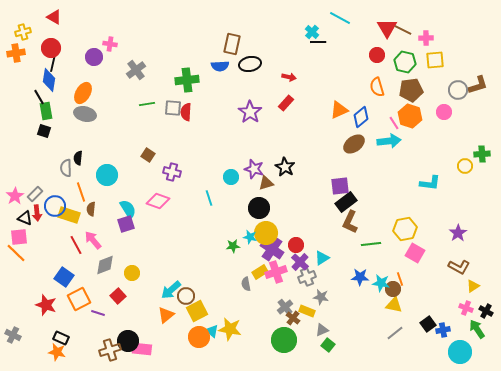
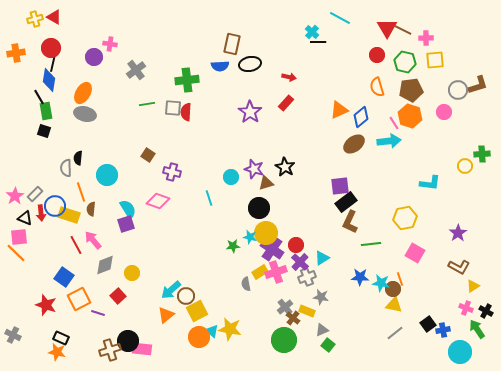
yellow cross at (23, 32): moved 12 px right, 13 px up
red arrow at (37, 213): moved 4 px right
yellow hexagon at (405, 229): moved 11 px up
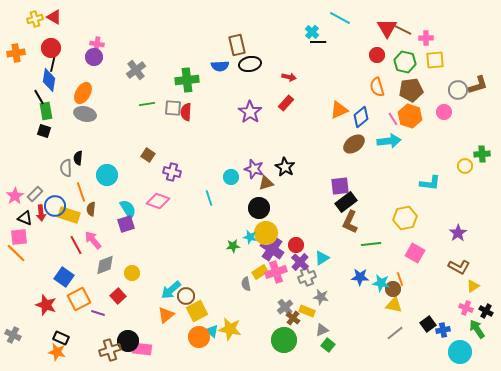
pink cross at (110, 44): moved 13 px left
brown rectangle at (232, 44): moved 5 px right, 1 px down; rotated 25 degrees counterclockwise
pink line at (394, 123): moved 1 px left, 4 px up
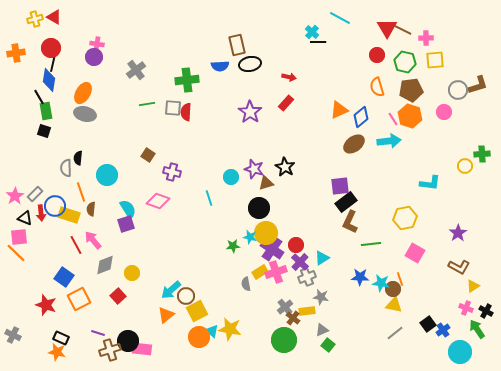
yellow rectangle at (307, 311): rotated 28 degrees counterclockwise
purple line at (98, 313): moved 20 px down
blue cross at (443, 330): rotated 24 degrees counterclockwise
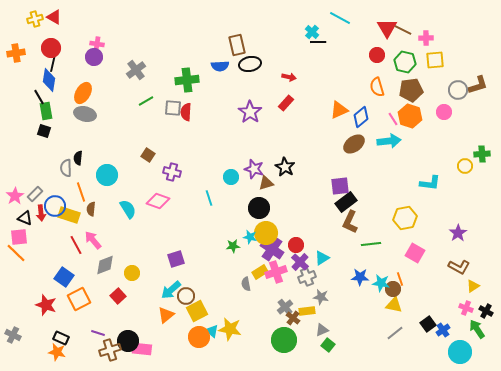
green line at (147, 104): moved 1 px left, 3 px up; rotated 21 degrees counterclockwise
purple square at (126, 224): moved 50 px right, 35 px down
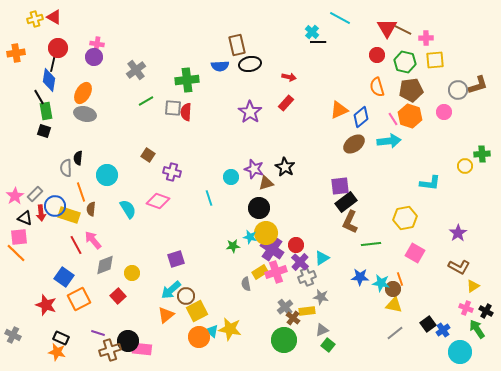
red circle at (51, 48): moved 7 px right
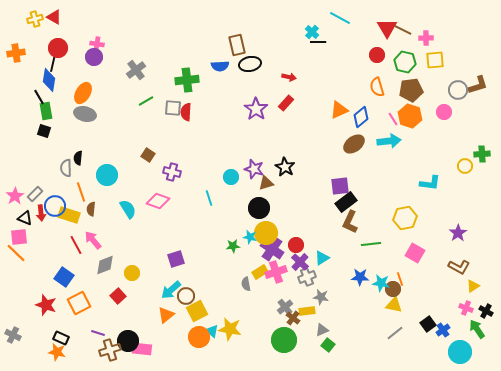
purple star at (250, 112): moved 6 px right, 3 px up
orange square at (79, 299): moved 4 px down
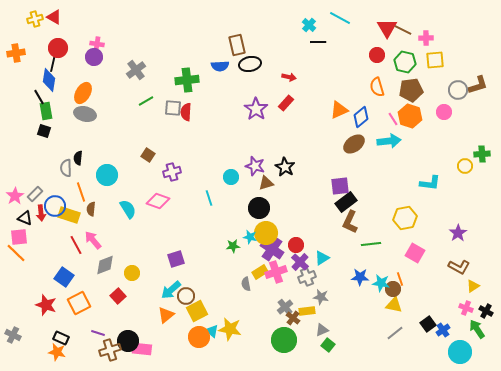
cyan cross at (312, 32): moved 3 px left, 7 px up
purple star at (254, 169): moved 1 px right, 3 px up
purple cross at (172, 172): rotated 30 degrees counterclockwise
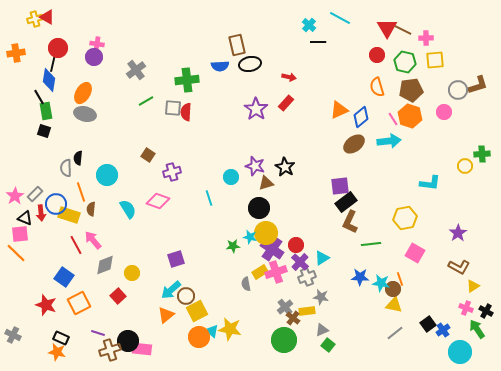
red triangle at (54, 17): moved 7 px left
blue circle at (55, 206): moved 1 px right, 2 px up
pink square at (19, 237): moved 1 px right, 3 px up
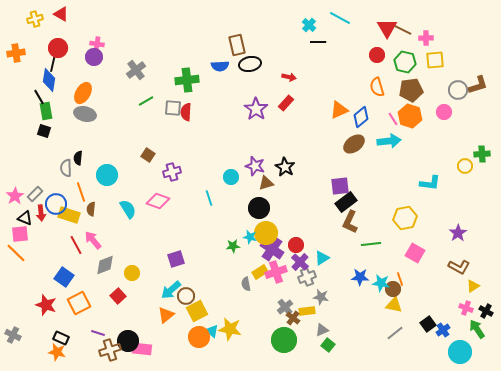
red triangle at (47, 17): moved 14 px right, 3 px up
